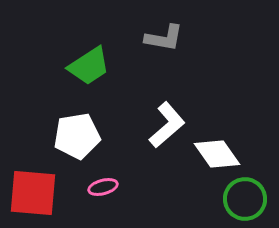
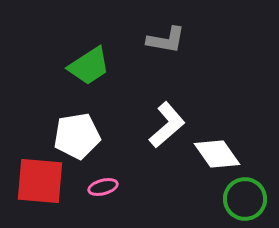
gray L-shape: moved 2 px right, 2 px down
red square: moved 7 px right, 12 px up
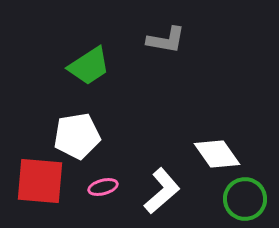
white L-shape: moved 5 px left, 66 px down
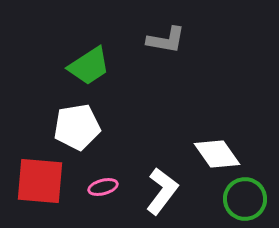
white pentagon: moved 9 px up
white L-shape: rotated 12 degrees counterclockwise
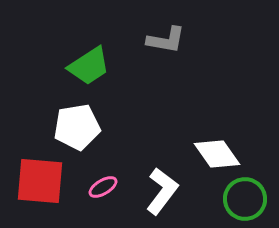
pink ellipse: rotated 16 degrees counterclockwise
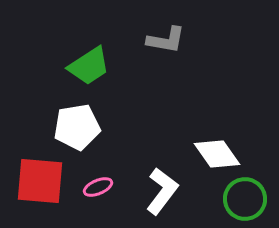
pink ellipse: moved 5 px left; rotated 8 degrees clockwise
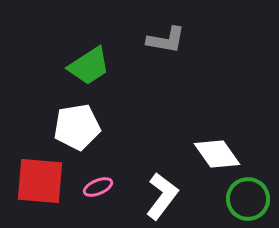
white L-shape: moved 5 px down
green circle: moved 3 px right
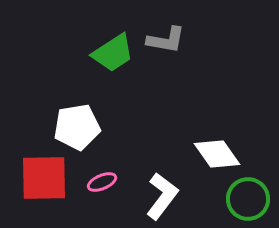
green trapezoid: moved 24 px right, 13 px up
red square: moved 4 px right, 3 px up; rotated 6 degrees counterclockwise
pink ellipse: moved 4 px right, 5 px up
